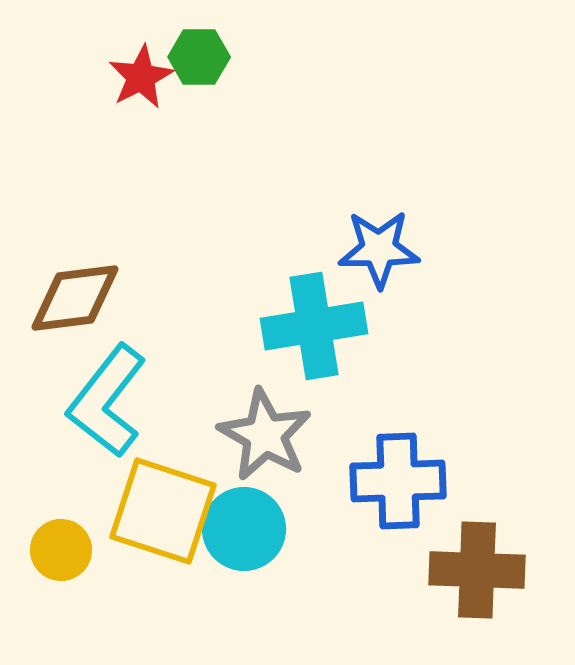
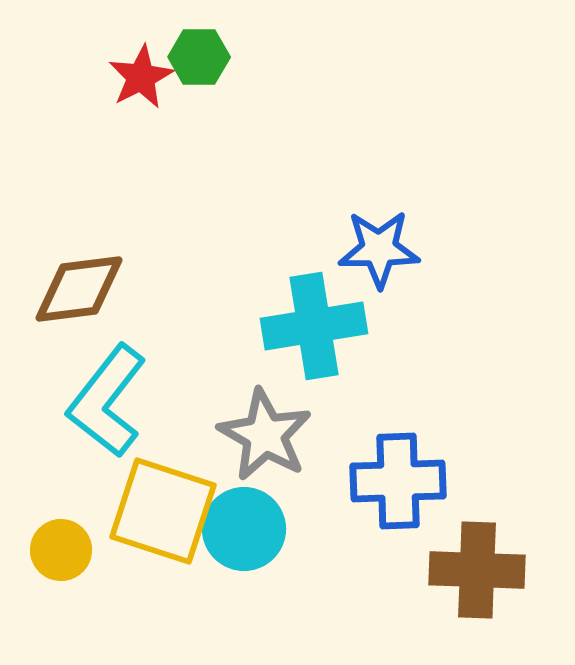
brown diamond: moved 4 px right, 9 px up
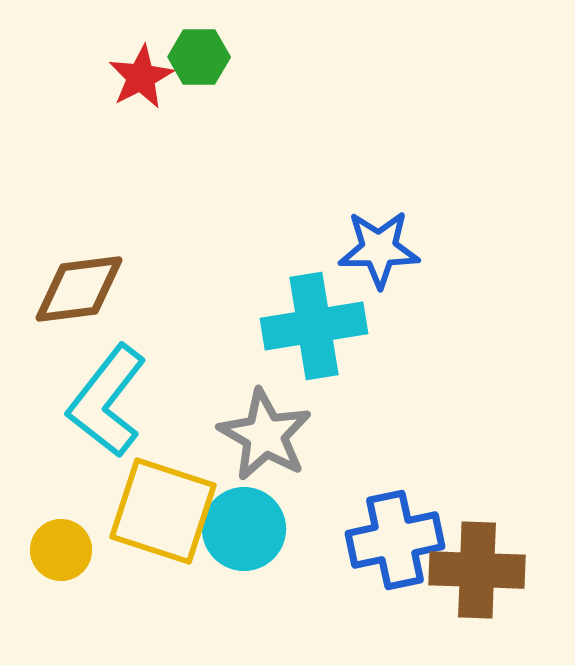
blue cross: moved 3 px left, 59 px down; rotated 10 degrees counterclockwise
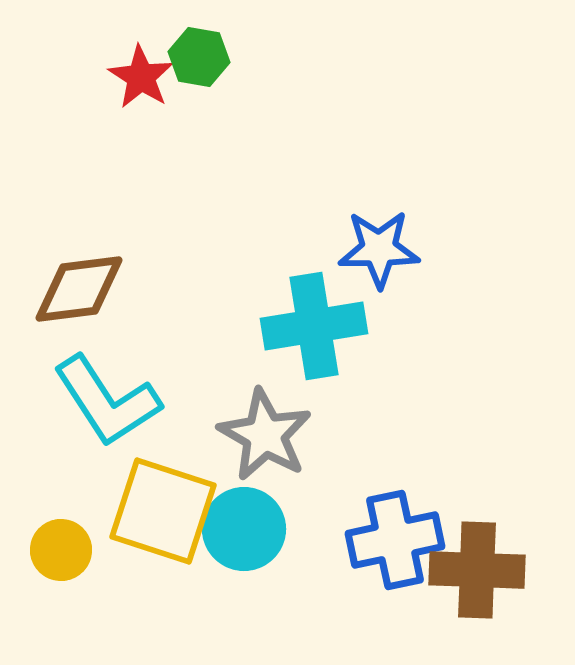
green hexagon: rotated 10 degrees clockwise
red star: rotated 12 degrees counterclockwise
cyan L-shape: rotated 71 degrees counterclockwise
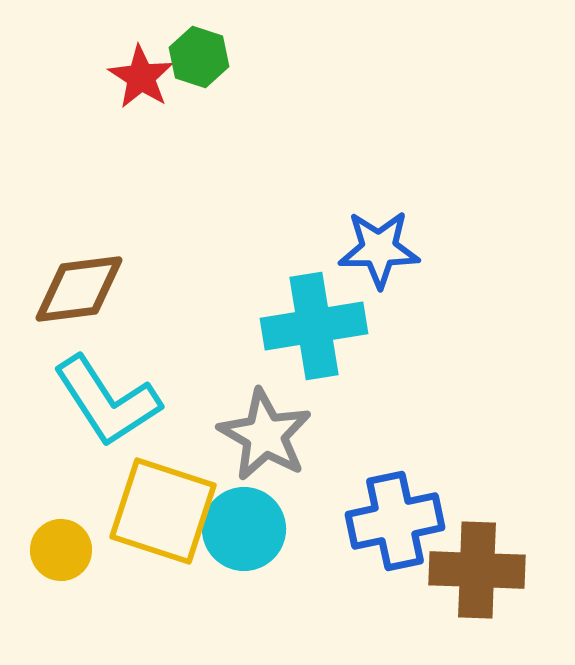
green hexagon: rotated 8 degrees clockwise
blue cross: moved 19 px up
